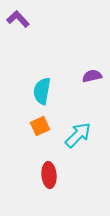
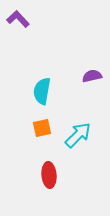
orange square: moved 2 px right, 2 px down; rotated 12 degrees clockwise
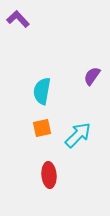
purple semicircle: rotated 42 degrees counterclockwise
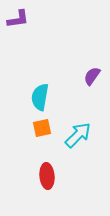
purple L-shape: rotated 125 degrees clockwise
cyan semicircle: moved 2 px left, 6 px down
red ellipse: moved 2 px left, 1 px down
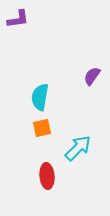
cyan arrow: moved 13 px down
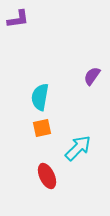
red ellipse: rotated 20 degrees counterclockwise
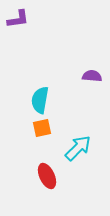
purple semicircle: rotated 60 degrees clockwise
cyan semicircle: moved 3 px down
